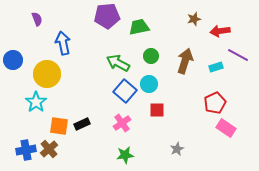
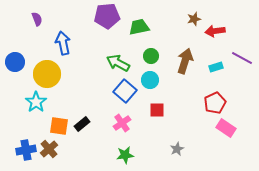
red arrow: moved 5 px left
purple line: moved 4 px right, 3 px down
blue circle: moved 2 px right, 2 px down
cyan circle: moved 1 px right, 4 px up
black rectangle: rotated 14 degrees counterclockwise
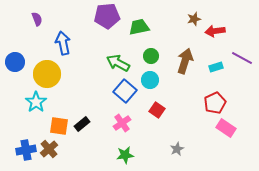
red square: rotated 35 degrees clockwise
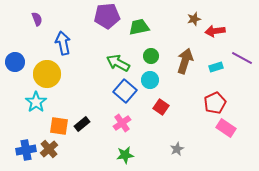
red square: moved 4 px right, 3 px up
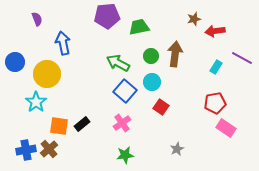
brown arrow: moved 10 px left, 7 px up; rotated 10 degrees counterclockwise
cyan rectangle: rotated 40 degrees counterclockwise
cyan circle: moved 2 px right, 2 px down
red pentagon: rotated 15 degrees clockwise
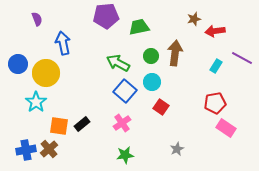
purple pentagon: moved 1 px left
brown arrow: moved 1 px up
blue circle: moved 3 px right, 2 px down
cyan rectangle: moved 1 px up
yellow circle: moved 1 px left, 1 px up
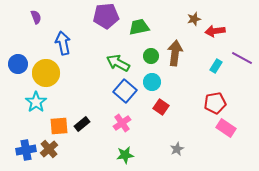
purple semicircle: moved 1 px left, 2 px up
orange square: rotated 12 degrees counterclockwise
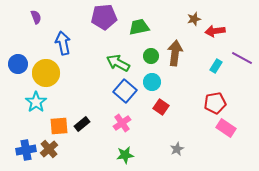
purple pentagon: moved 2 px left, 1 px down
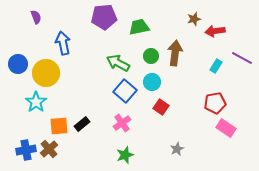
green star: rotated 12 degrees counterclockwise
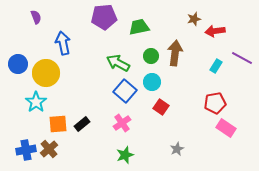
orange square: moved 1 px left, 2 px up
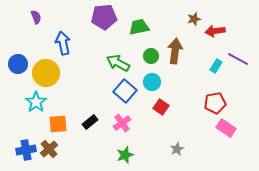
brown arrow: moved 2 px up
purple line: moved 4 px left, 1 px down
black rectangle: moved 8 px right, 2 px up
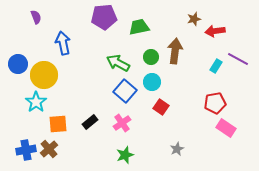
green circle: moved 1 px down
yellow circle: moved 2 px left, 2 px down
